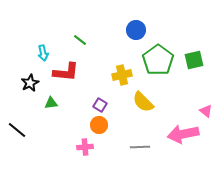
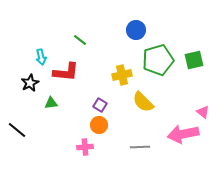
cyan arrow: moved 2 px left, 4 px down
green pentagon: rotated 20 degrees clockwise
pink triangle: moved 3 px left, 1 px down
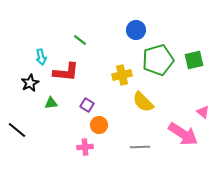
purple square: moved 13 px left
pink arrow: rotated 136 degrees counterclockwise
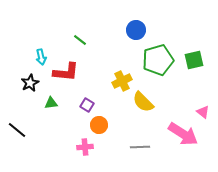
yellow cross: moved 6 px down; rotated 12 degrees counterclockwise
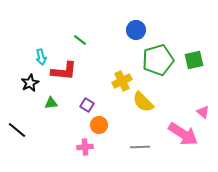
red L-shape: moved 2 px left, 1 px up
